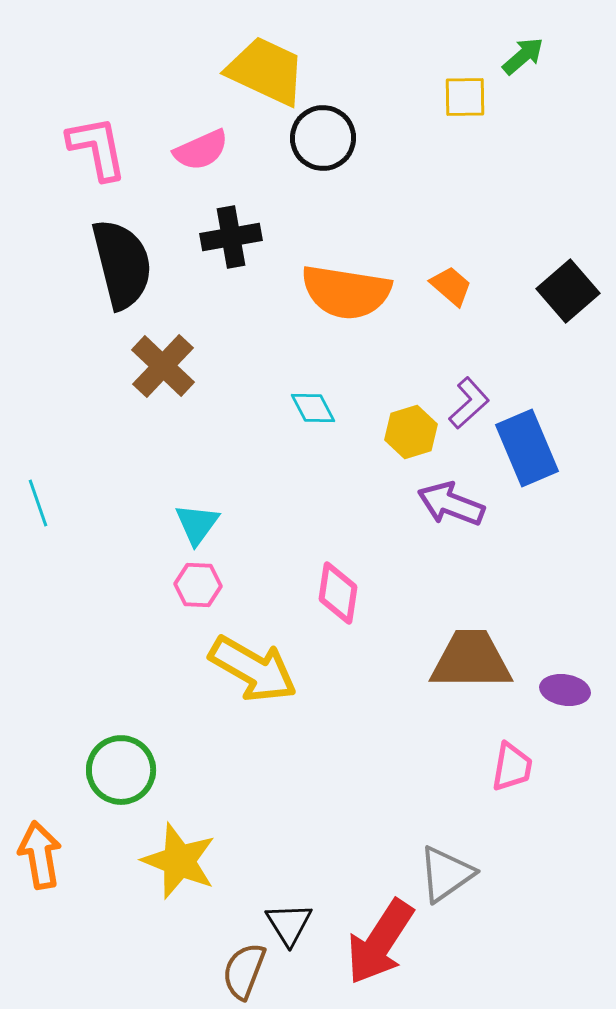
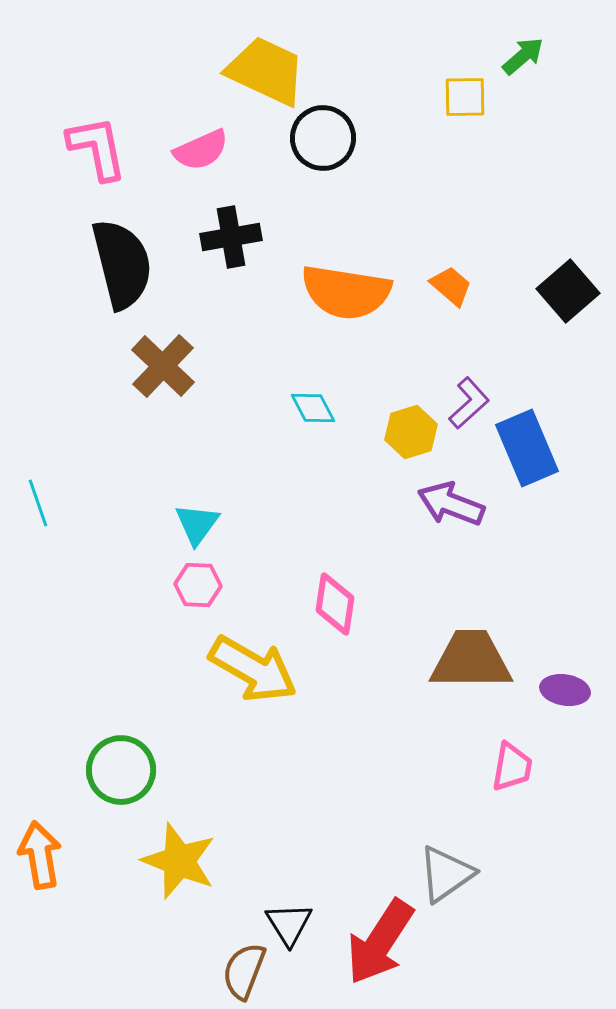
pink diamond: moved 3 px left, 11 px down
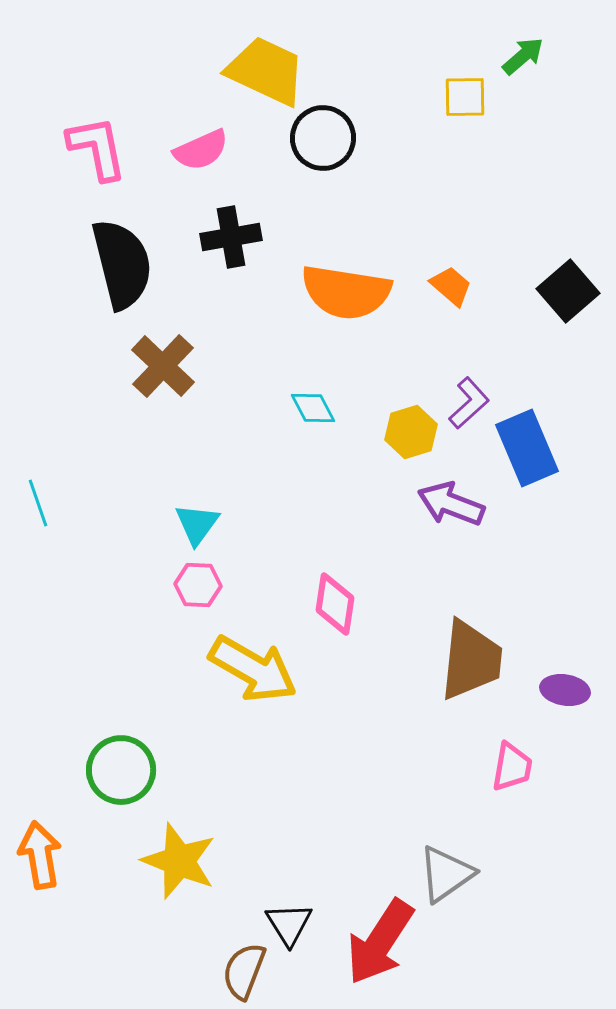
brown trapezoid: rotated 96 degrees clockwise
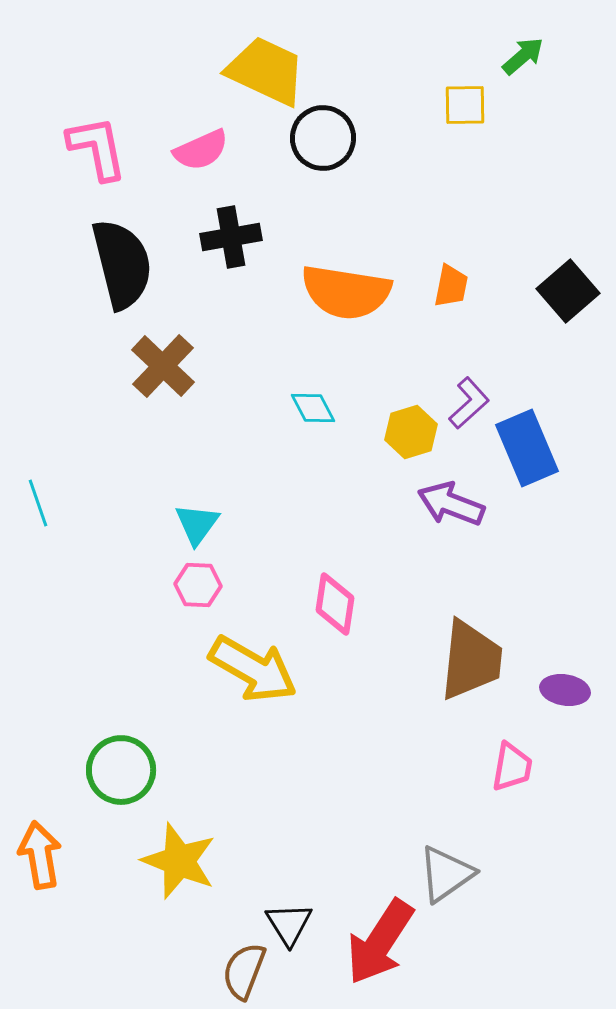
yellow square: moved 8 px down
orange trapezoid: rotated 60 degrees clockwise
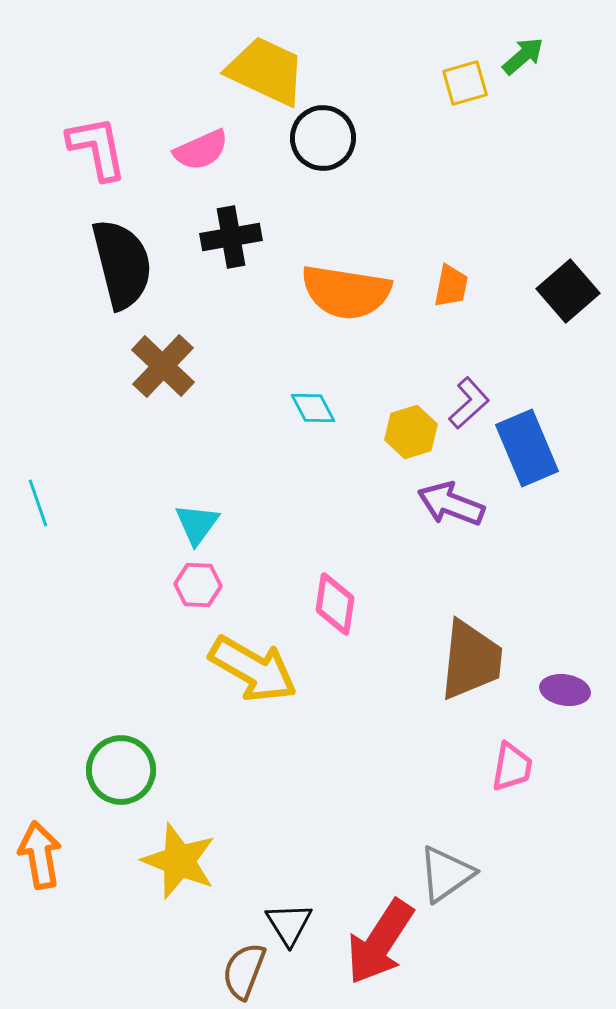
yellow square: moved 22 px up; rotated 15 degrees counterclockwise
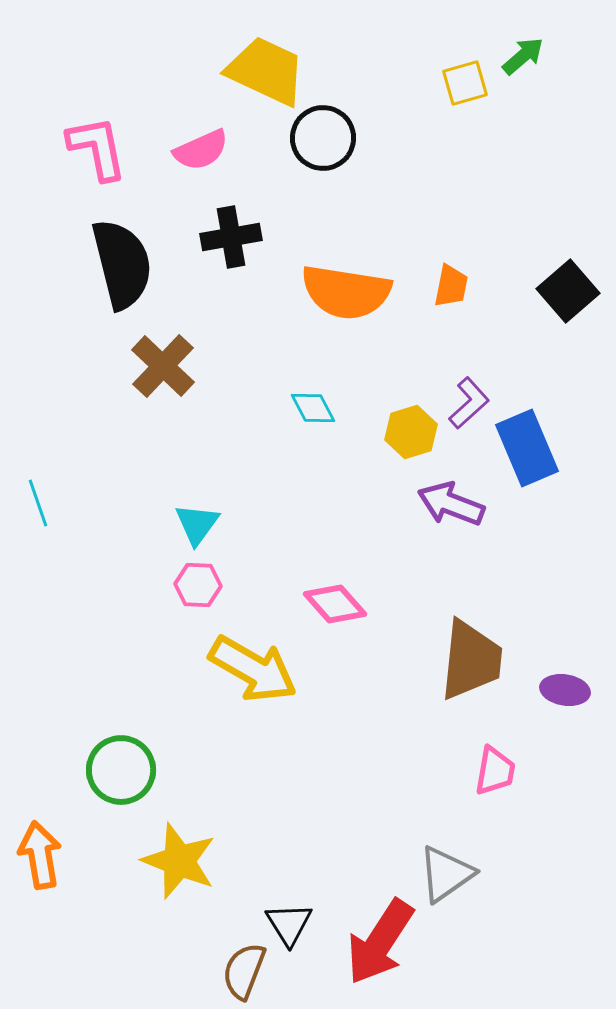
pink diamond: rotated 50 degrees counterclockwise
pink trapezoid: moved 17 px left, 4 px down
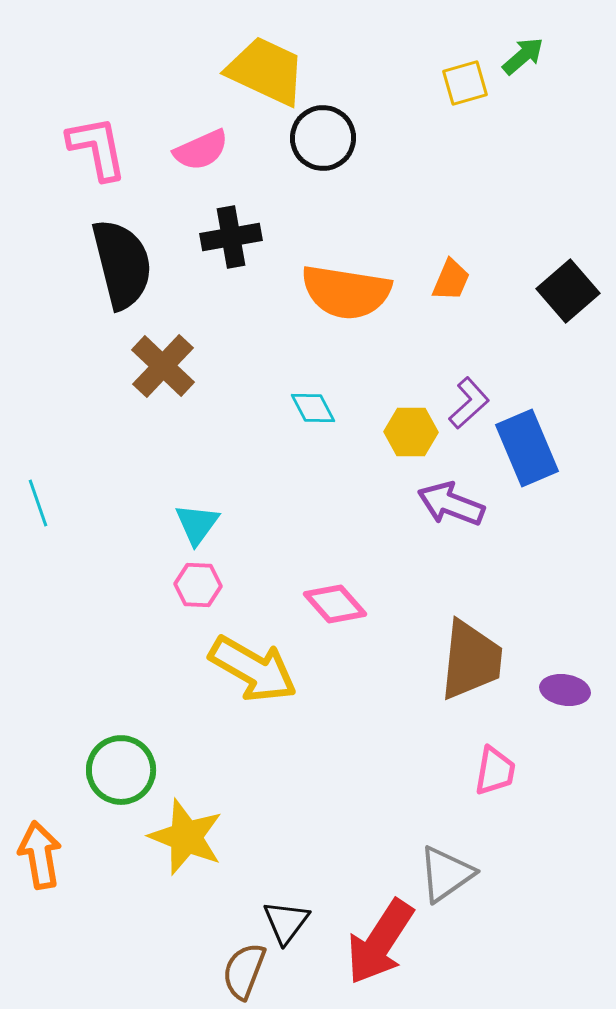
orange trapezoid: moved 6 px up; rotated 12 degrees clockwise
yellow hexagon: rotated 18 degrees clockwise
yellow star: moved 7 px right, 24 px up
black triangle: moved 3 px left, 2 px up; rotated 9 degrees clockwise
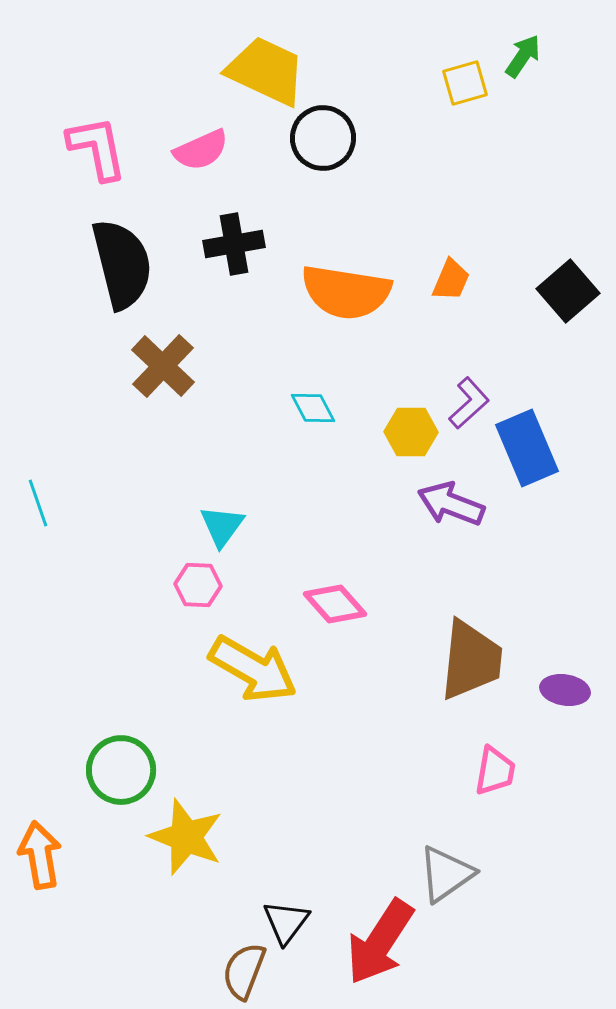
green arrow: rotated 15 degrees counterclockwise
black cross: moved 3 px right, 7 px down
cyan triangle: moved 25 px right, 2 px down
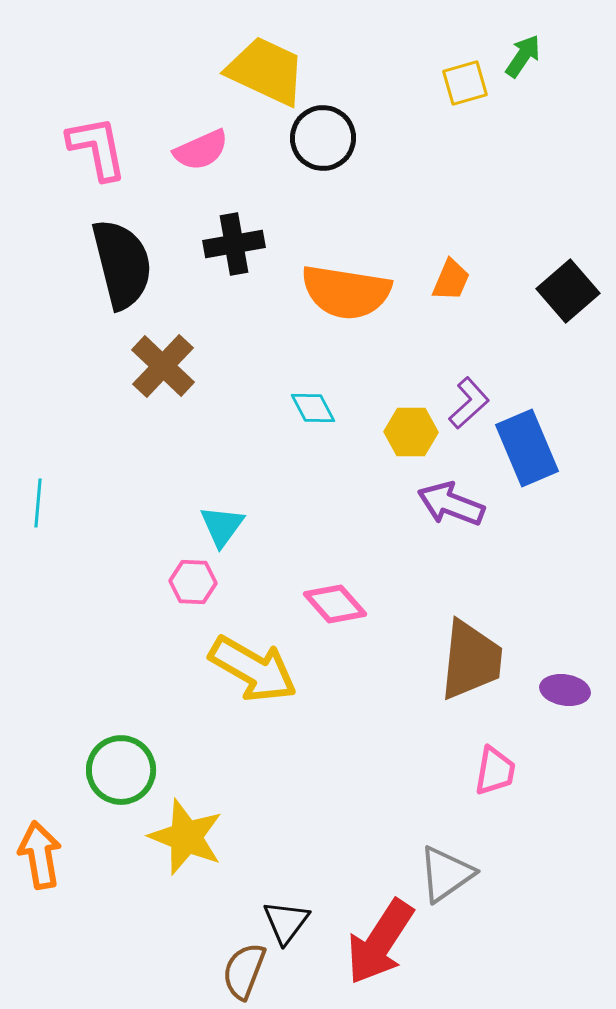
cyan line: rotated 24 degrees clockwise
pink hexagon: moved 5 px left, 3 px up
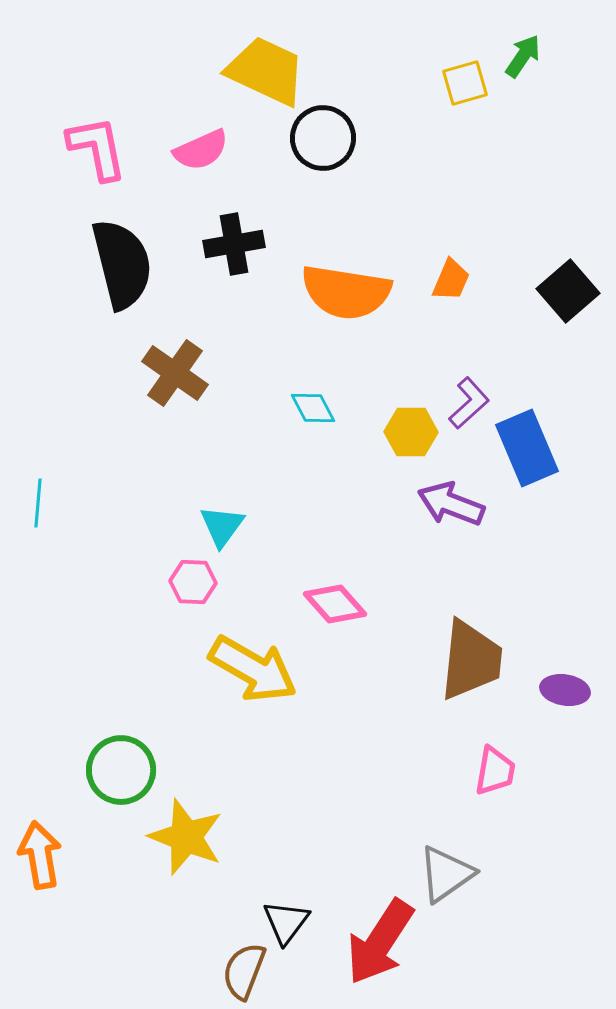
brown cross: moved 12 px right, 7 px down; rotated 8 degrees counterclockwise
